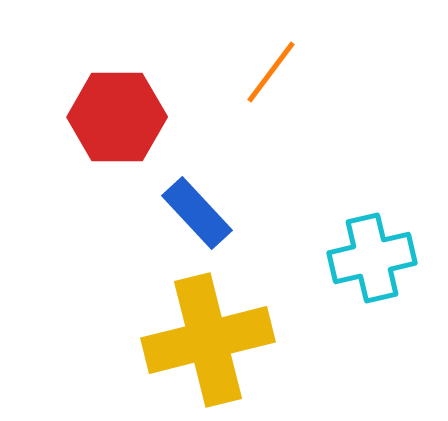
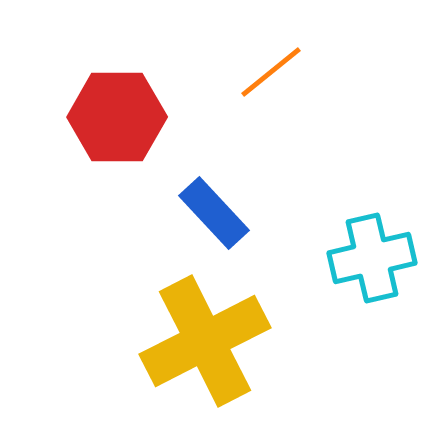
orange line: rotated 14 degrees clockwise
blue rectangle: moved 17 px right
yellow cross: moved 3 px left, 1 px down; rotated 13 degrees counterclockwise
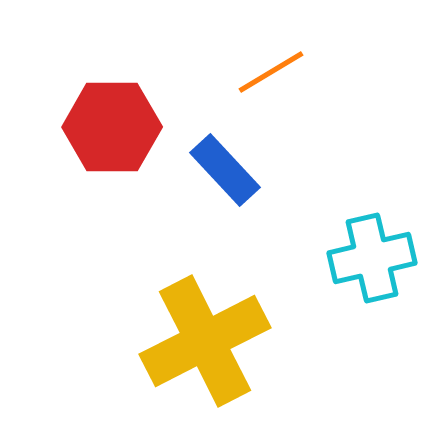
orange line: rotated 8 degrees clockwise
red hexagon: moved 5 px left, 10 px down
blue rectangle: moved 11 px right, 43 px up
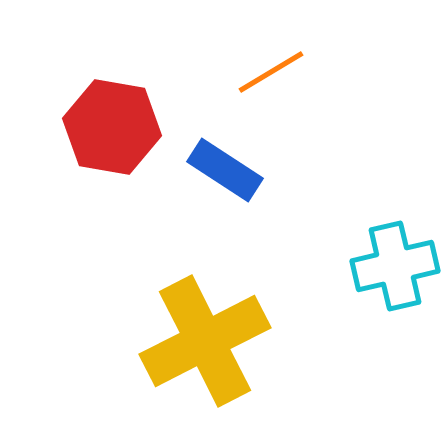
red hexagon: rotated 10 degrees clockwise
blue rectangle: rotated 14 degrees counterclockwise
cyan cross: moved 23 px right, 8 px down
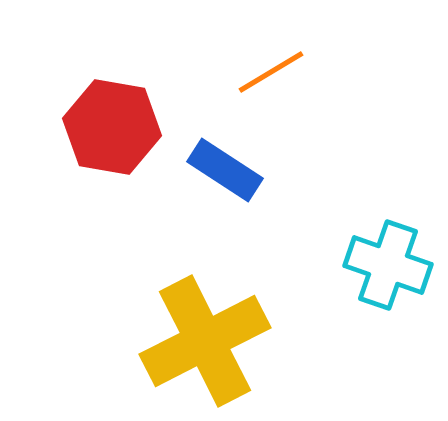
cyan cross: moved 7 px left, 1 px up; rotated 32 degrees clockwise
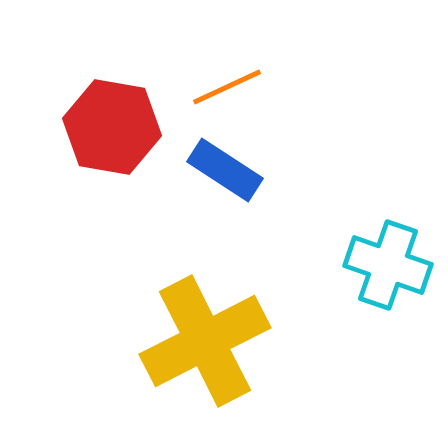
orange line: moved 44 px left, 15 px down; rotated 6 degrees clockwise
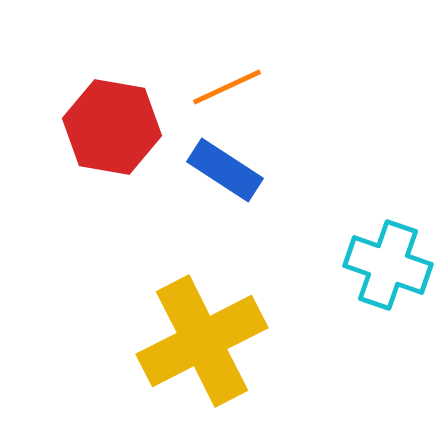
yellow cross: moved 3 px left
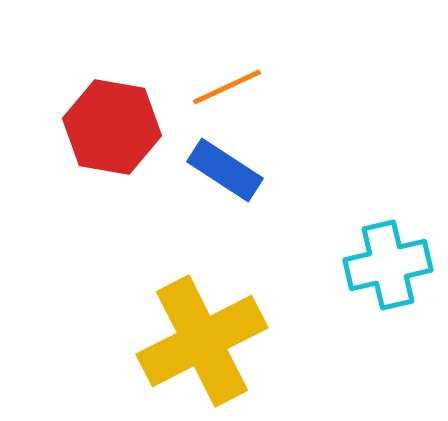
cyan cross: rotated 32 degrees counterclockwise
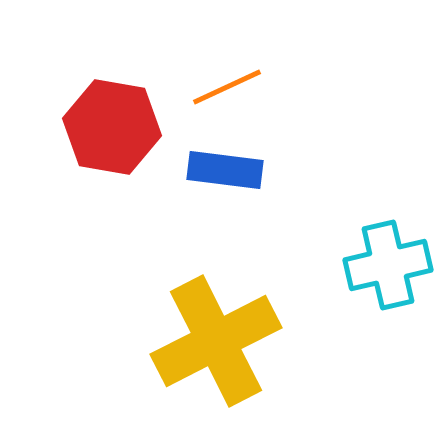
blue rectangle: rotated 26 degrees counterclockwise
yellow cross: moved 14 px right
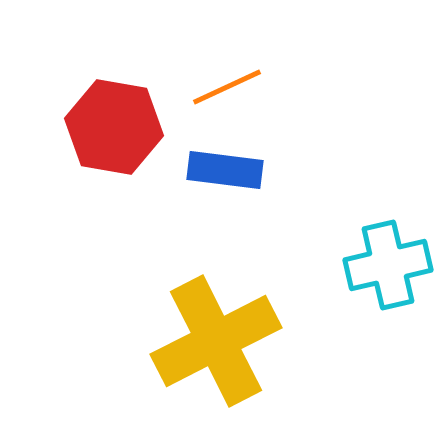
red hexagon: moved 2 px right
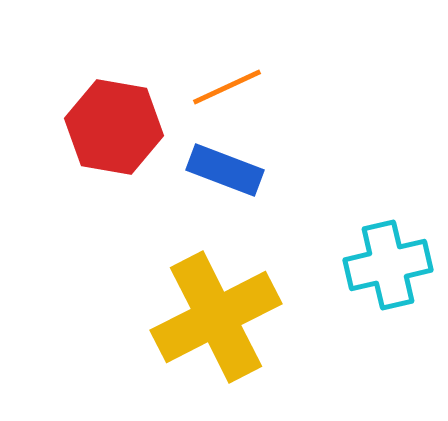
blue rectangle: rotated 14 degrees clockwise
yellow cross: moved 24 px up
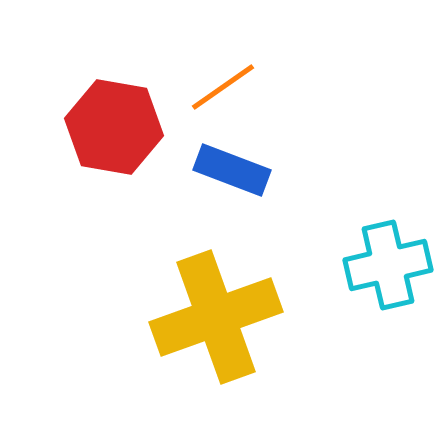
orange line: moved 4 px left; rotated 10 degrees counterclockwise
blue rectangle: moved 7 px right
yellow cross: rotated 7 degrees clockwise
